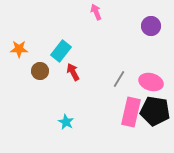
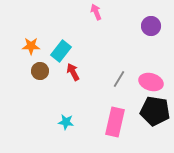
orange star: moved 12 px right, 3 px up
pink rectangle: moved 16 px left, 10 px down
cyan star: rotated 21 degrees counterclockwise
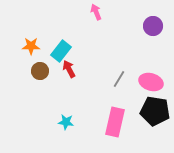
purple circle: moved 2 px right
red arrow: moved 4 px left, 3 px up
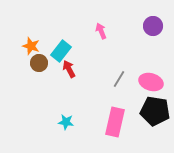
pink arrow: moved 5 px right, 19 px down
orange star: rotated 18 degrees clockwise
brown circle: moved 1 px left, 8 px up
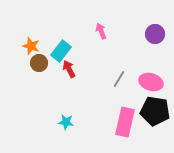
purple circle: moved 2 px right, 8 px down
pink rectangle: moved 10 px right
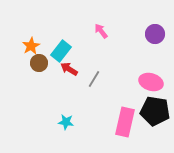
pink arrow: rotated 14 degrees counterclockwise
orange star: rotated 24 degrees clockwise
red arrow: rotated 30 degrees counterclockwise
gray line: moved 25 px left
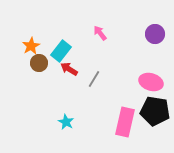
pink arrow: moved 1 px left, 2 px down
cyan star: rotated 21 degrees clockwise
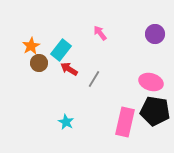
cyan rectangle: moved 1 px up
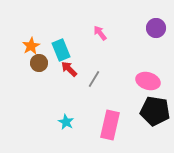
purple circle: moved 1 px right, 6 px up
cyan rectangle: rotated 60 degrees counterclockwise
red arrow: rotated 12 degrees clockwise
pink ellipse: moved 3 px left, 1 px up
pink rectangle: moved 15 px left, 3 px down
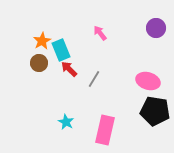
orange star: moved 11 px right, 5 px up
pink rectangle: moved 5 px left, 5 px down
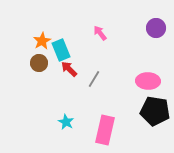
pink ellipse: rotated 15 degrees counterclockwise
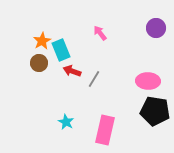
red arrow: moved 3 px right, 2 px down; rotated 24 degrees counterclockwise
